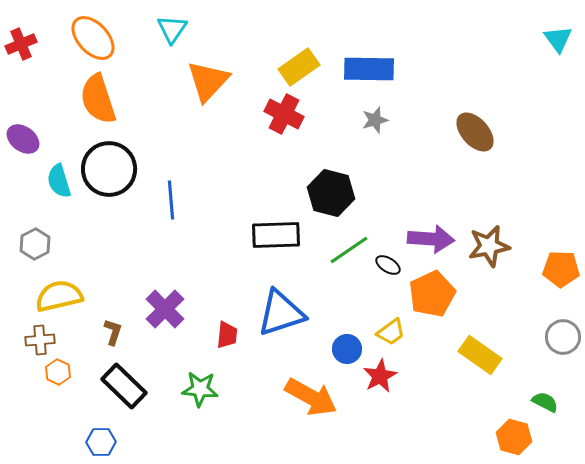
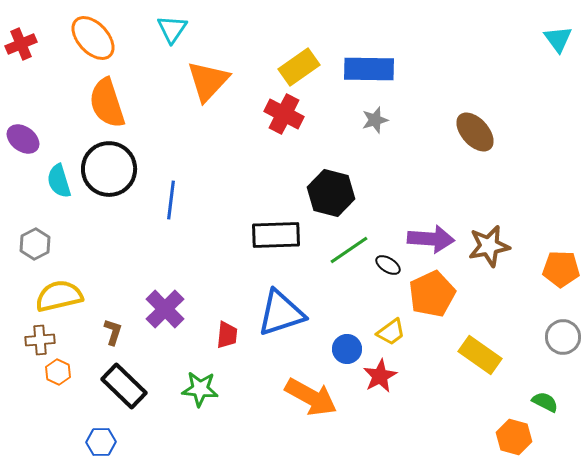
orange semicircle at (98, 99): moved 9 px right, 4 px down
blue line at (171, 200): rotated 12 degrees clockwise
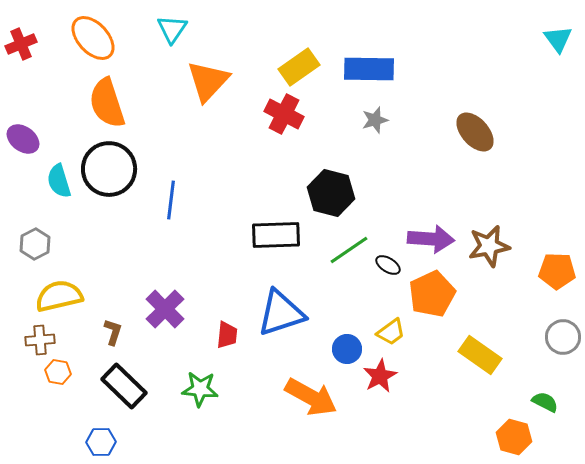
orange pentagon at (561, 269): moved 4 px left, 2 px down
orange hexagon at (58, 372): rotated 15 degrees counterclockwise
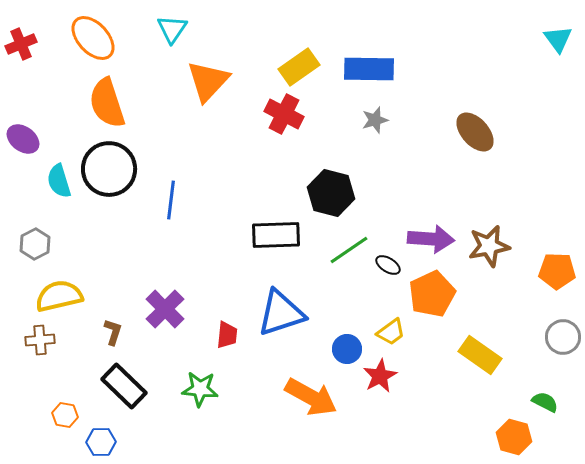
orange hexagon at (58, 372): moved 7 px right, 43 px down
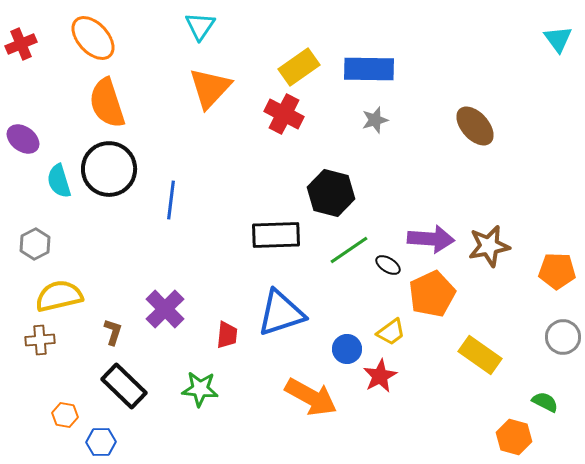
cyan triangle at (172, 29): moved 28 px right, 3 px up
orange triangle at (208, 81): moved 2 px right, 7 px down
brown ellipse at (475, 132): moved 6 px up
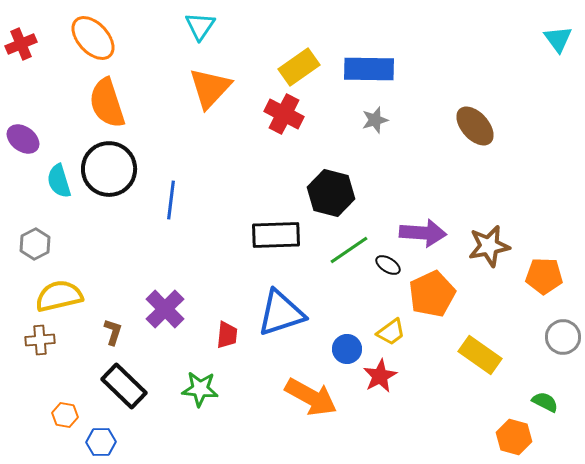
purple arrow at (431, 239): moved 8 px left, 6 px up
orange pentagon at (557, 271): moved 13 px left, 5 px down
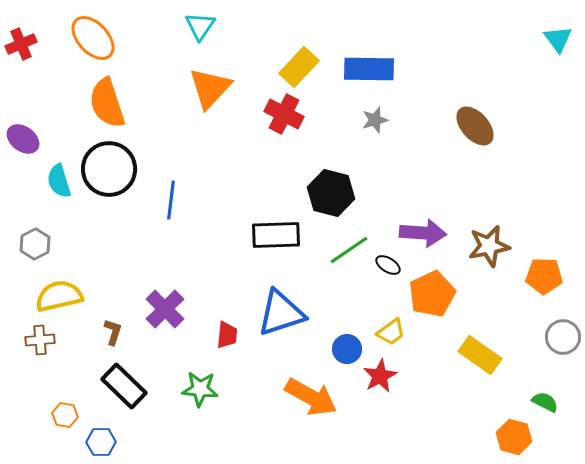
yellow rectangle at (299, 67): rotated 12 degrees counterclockwise
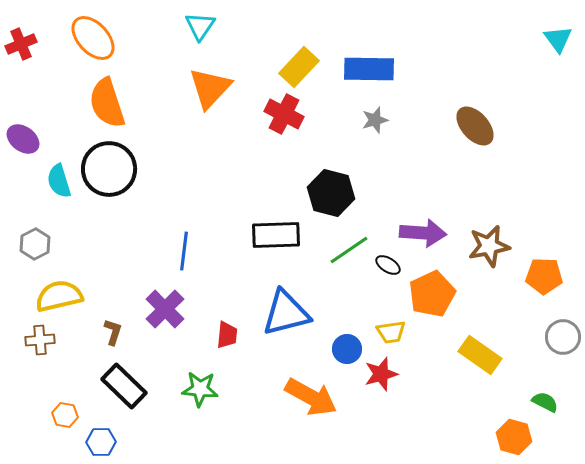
blue line at (171, 200): moved 13 px right, 51 px down
blue triangle at (281, 313): moved 5 px right; rotated 4 degrees clockwise
yellow trapezoid at (391, 332): rotated 28 degrees clockwise
red star at (380, 376): moved 1 px right, 2 px up; rotated 12 degrees clockwise
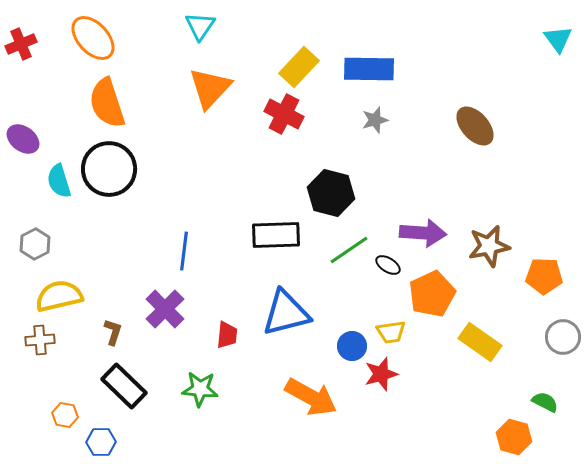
blue circle at (347, 349): moved 5 px right, 3 px up
yellow rectangle at (480, 355): moved 13 px up
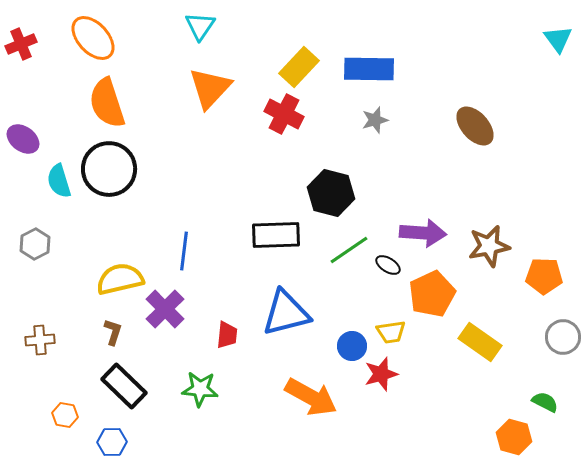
yellow semicircle at (59, 296): moved 61 px right, 17 px up
blue hexagon at (101, 442): moved 11 px right
